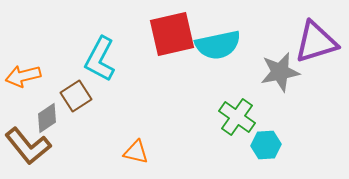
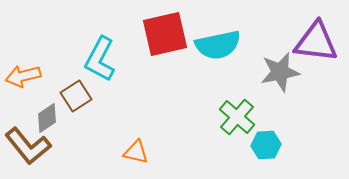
red square: moved 7 px left
purple triangle: rotated 24 degrees clockwise
green cross: rotated 6 degrees clockwise
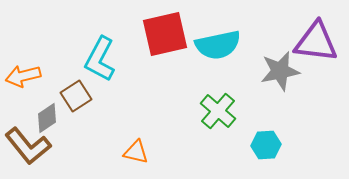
gray star: moved 1 px up
green cross: moved 19 px left, 6 px up
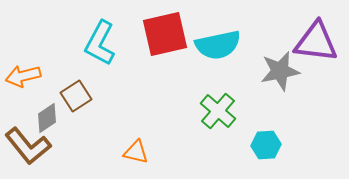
cyan L-shape: moved 16 px up
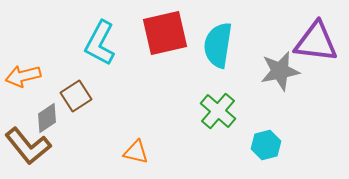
red square: moved 1 px up
cyan semicircle: rotated 111 degrees clockwise
cyan hexagon: rotated 12 degrees counterclockwise
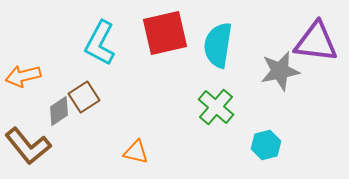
brown square: moved 8 px right, 1 px down
green cross: moved 2 px left, 4 px up
gray diamond: moved 12 px right, 7 px up
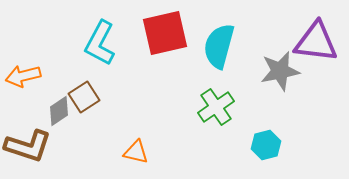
cyan semicircle: moved 1 px right, 1 px down; rotated 6 degrees clockwise
green cross: rotated 15 degrees clockwise
brown L-shape: rotated 33 degrees counterclockwise
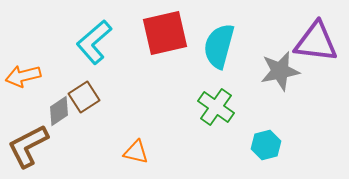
cyan L-shape: moved 6 px left, 1 px up; rotated 21 degrees clockwise
green cross: rotated 21 degrees counterclockwise
brown L-shape: rotated 135 degrees clockwise
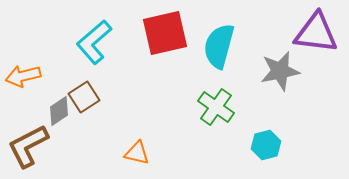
purple triangle: moved 9 px up
orange triangle: moved 1 px right, 1 px down
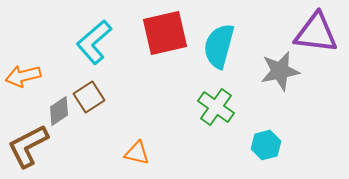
brown square: moved 5 px right
